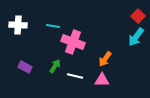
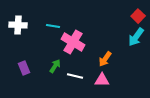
pink cross: rotated 10 degrees clockwise
purple rectangle: moved 1 px left, 1 px down; rotated 40 degrees clockwise
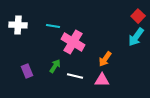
purple rectangle: moved 3 px right, 3 px down
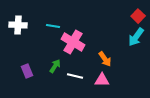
orange arrow: rotated 70 degrees counterclockwise
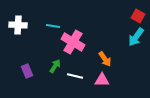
red square: rotated 16 degrees counterclockwise
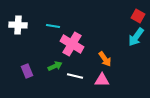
pink cross: moved 1 px left, 2 px down
green arrow: rotated 32 degrees clockwise
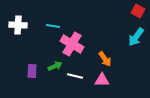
red square: moved 5 px up
purple rectangle: moved 5 px right; rotated 24 degrees clockwise
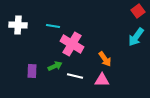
red square: rotated 24 degrees clockwise
